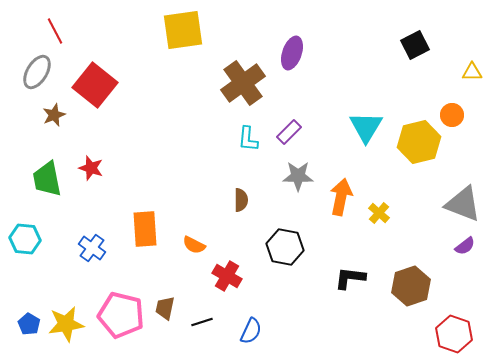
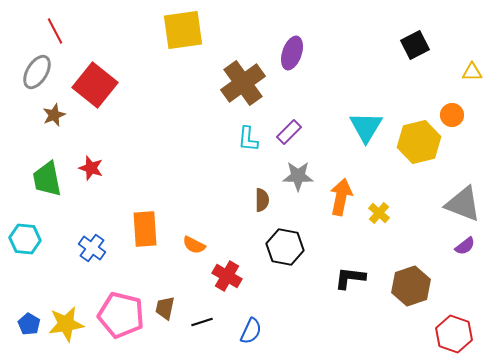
brown semicircle: moved 21 px right
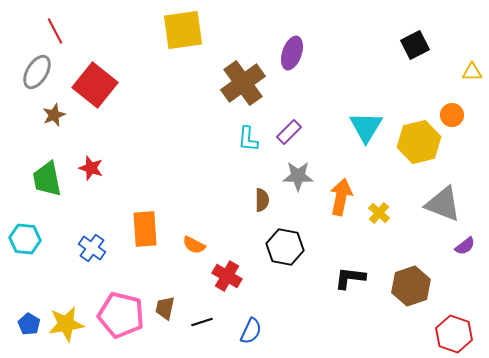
gray triangle: moved 20 px left
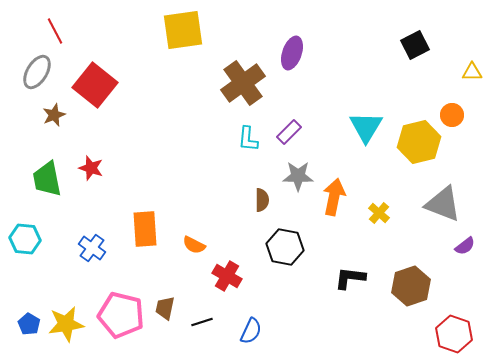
orange arrow: moved 7 px left
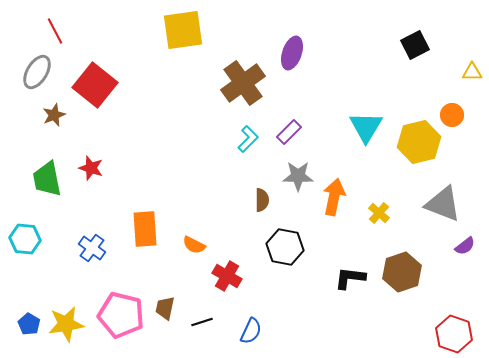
cyan L-shape: rotated 140 degrees counterclockwise
brown hexagon: moved 9 px left, 14 px up
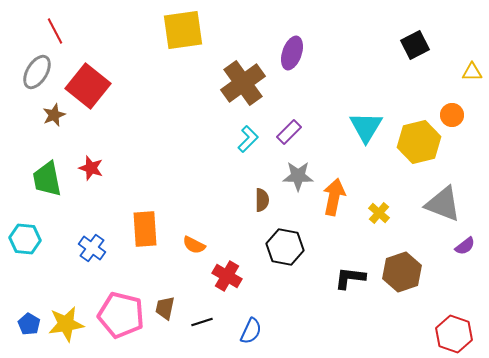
red square: moved 7 px left, 1 px down
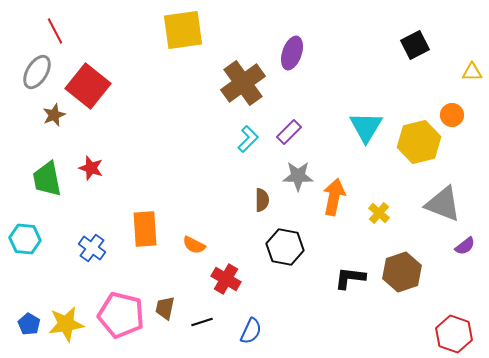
red cross: moved 1 px left, 3 px down
